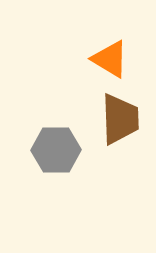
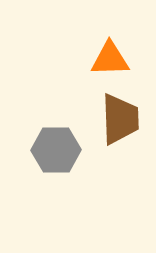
orange triangle: rotated 33 degrees counterclockwise
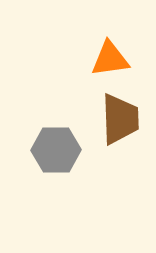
orange triangle: rotated 6 degrees counterclockwise
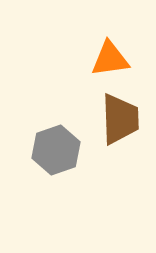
gray hexagon: rotated 18 degrees counterclockwise
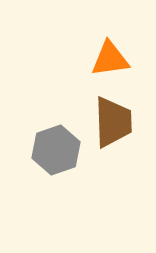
brown trapezoid: moved 7 px left, 3 px down
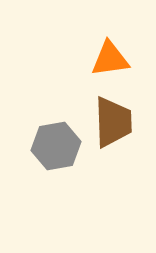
gray hexagon: moved 4 px up; rotated 9 degrees clockwise
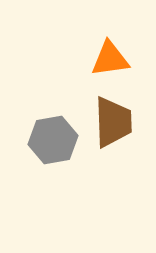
gray hexagon: moved 3 px left, 6 px up
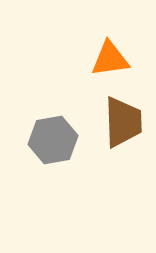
brown trapezoid: moved 10 px right
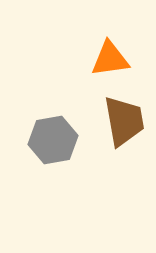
brown trapezoid: moved 1 px right, 1 px up; rotated 8 degrees counterclockwise
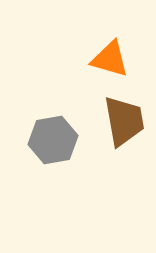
orange triangle: rotated 24 degrees clockwise
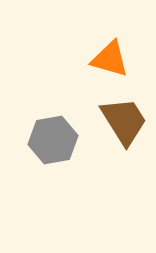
brown trapezoid: rotated 22 degrees counterclockwise
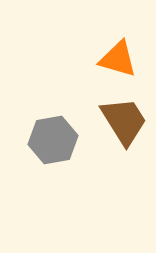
orange triangle: moved 8 px right
